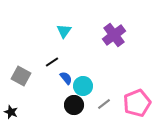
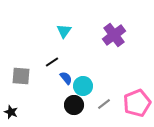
gray square: rotated 24 degrees counterclockwise
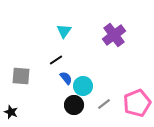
black line: moved 4 px right, 2 px up
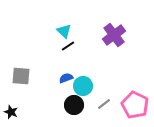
cyan triangle: rotated 21 degrees counterclockwise
black line: moved 12 px right, 14 px up
blue semicircle: rotated 72 degrees counterclockwise
pink pentagon: moved 2 px left, 2 px down; rotated 24 degrees counterclockwise
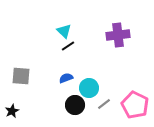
purple cross: moved 4 px right; rotated 30 degrees clockwise
cyan circle: moved 6 px right, 2 px down
black circle: moved 1 px right
black star: moved 1 px right, 1 px up; rotated 24 degrees clockwise
